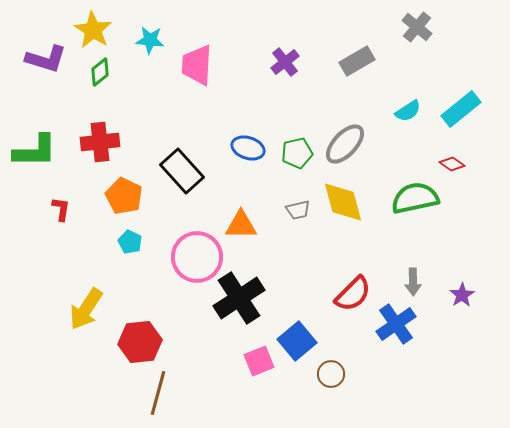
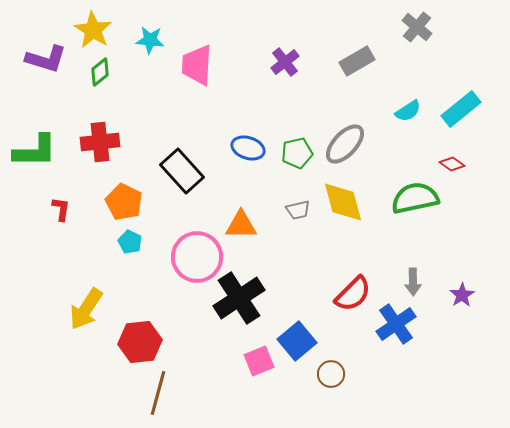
orange pentagon: moved 6 px down
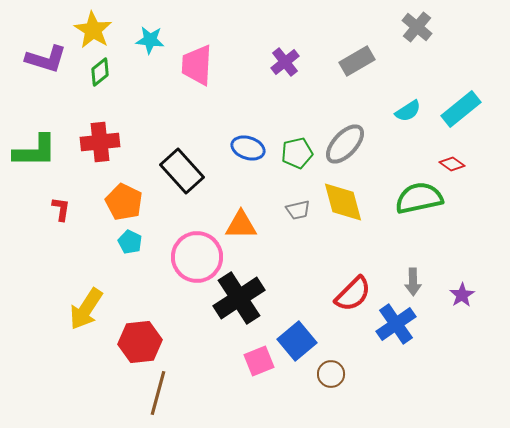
green semicircle: moved 4 px right
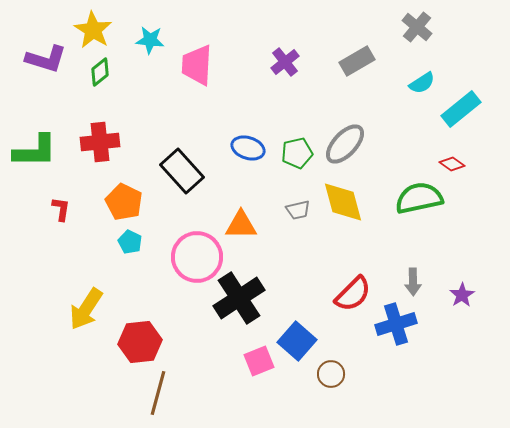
cyan semicircle: moved 14 px right, 28 px up
blue cross: rotated 18 degrees clockwise
blue square: rotated 9 degrees counterclockwise
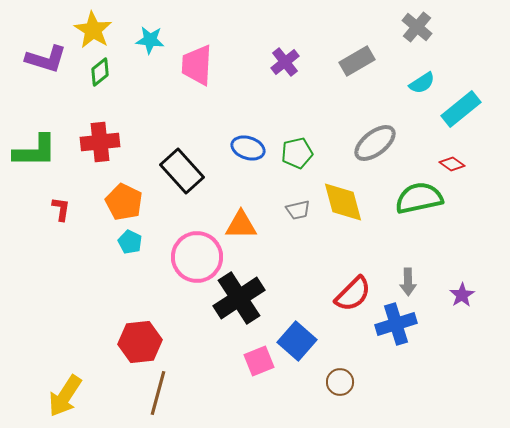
gray ellipse: moved 30 px right, 1 px up; rotated 9 degrees clockwise
gray arrow: moved 5 px left
yellow arrow: moved 21 px left, 87 px down
brown circle: moved 9 px right, 8 px down
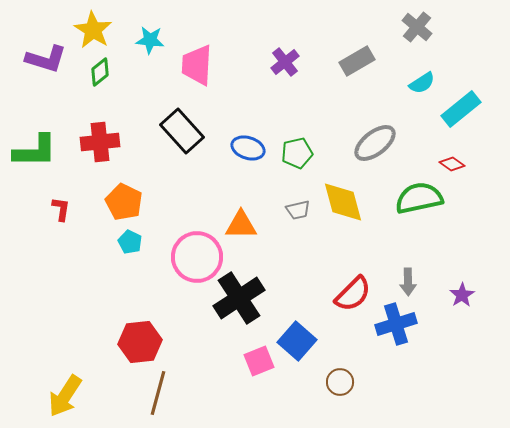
black rectangle: moved 40 px up
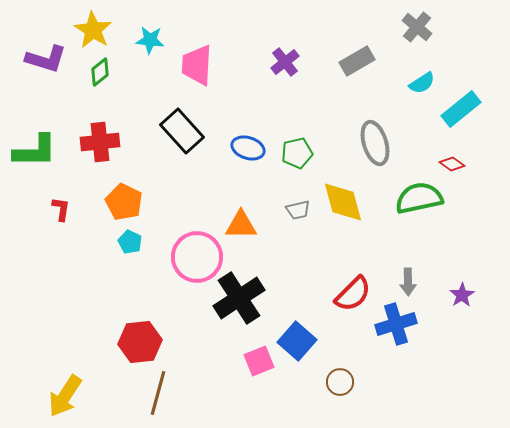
gray ellipse: rotated 69 degrees counterclockwise
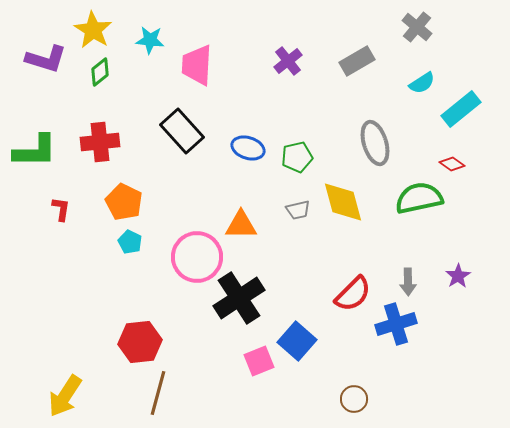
purple cross: moved 3 px right, 1 px up
green pentagon: moved 4 px down
purple star: moved 4 px left, 19 px up
brown circle: moved 14 px right, 17 px down
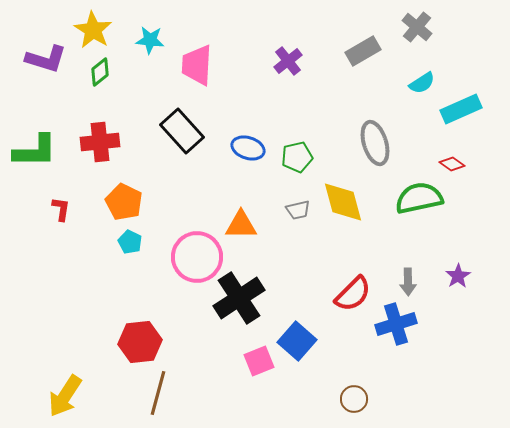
gray rectangle: moved 6 px right, 10 px up
cyan rectangle: rotated 15 degrees clockwise
